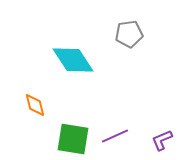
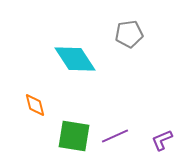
cyan diamond: moved 2 px right, 1 px up
green square: moved 1 px right, 3 px up
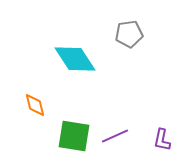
purple L-shape: rotated 55 degrees counterclockwise
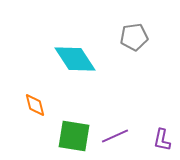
gray pentagon: moved 5 px right, 3 px down
